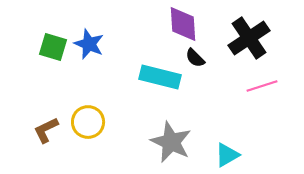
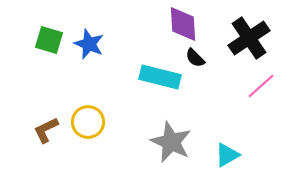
green square: moved 4 px left, 7 px up
pink line: moved 1 px left; rotated 24 degrees counterclockwise
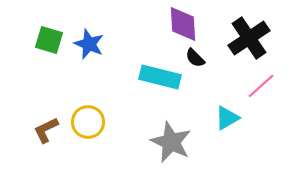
cyan triangle: moved 37 px up
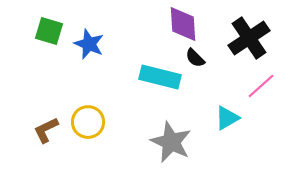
green square: moved 9 px up
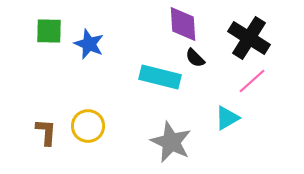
green square: rotated 16 degrees counterclockwise
black cross: rotated 24 degrees counterclockwise
pink line: moved 9 px left, 5 px up
yellow circle: moved 4 px down
brown L-shape: moved 2 px down; rotated 120 degrees clockwise
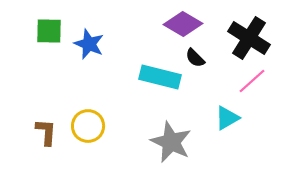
purple diamond: rotated 57 degrees counterclockwise
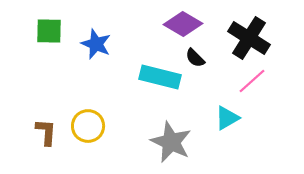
blue star: moved 7 px right
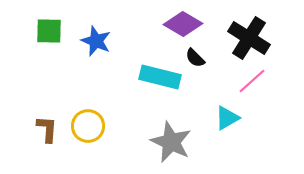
blue star: moved 3 px up
brown L-shape: moved 1 px right, 3 px up
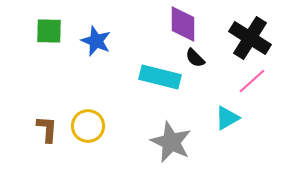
purple diamond: rotated 60 degrees clockwise
black cross: moved 1 px right
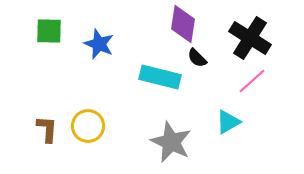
purple diamond: rotated 9 degrees clockwise
blue star: moved 3 px right, 3 px down
black semicircle: moved 2 px right
cyan triangle: moved 1 px right, 4 px down
